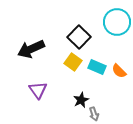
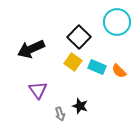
black star: moved 1 px left, 6 px down; rotated 28 degrees counterclockwise
gray arrow: moved 34 px left
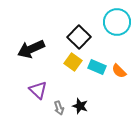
purple triangle: rotated 12 degrees counterclockwise
gray arrow: moved 1 px left, 6 px up
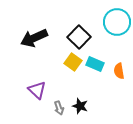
black arrow: moved 3 px right, 11 px up
cyan rectangle: moved 2 px left, 3 px up
orange semicircle: rotated 35 degrees clockwise
purple triangle: moved 1 px left
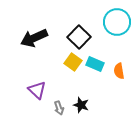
black star: moved 1 px right, 1 px up
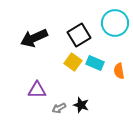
cyan circle: moved 2 px left, 1 px down
black square: moved 2 px up; rotated 15 degrees clockwise
cyan rectangle: moved 1 px up
purple triangle: rotated 42 degrees counterclockwise
gray arrow: rotated 80 degrees clockwise
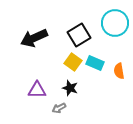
black star: moved 11 px left, 17 px up
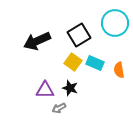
black arrow: moved 3 px right, 3 px down
orange semicircle: moved 1 px up
purple triangle: moved 8 px right
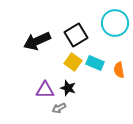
black square: moved 3 px left
black star: moved 2 px left
